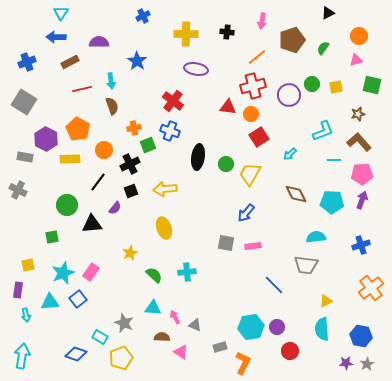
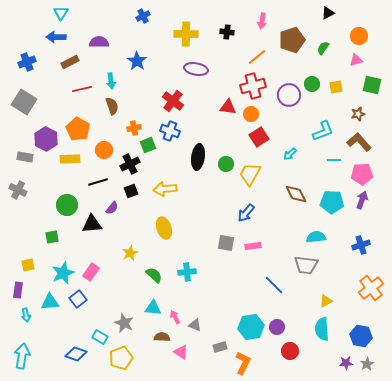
black line at (98, 182): rotated 36 degrees clockwise
purple semicircle at (115, 208): moved 3 px left
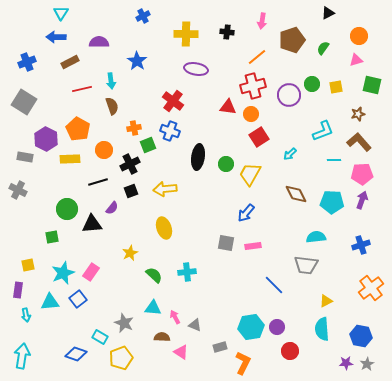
green circle at (67, 205): moved 4 px down
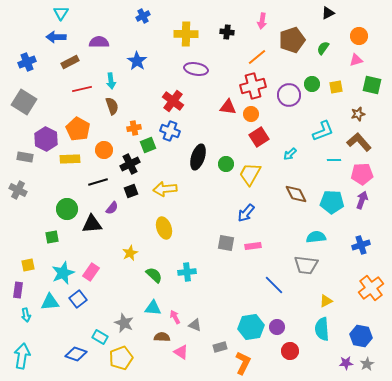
black ellipse at (198, 157): rotated 10 degrees clockwise
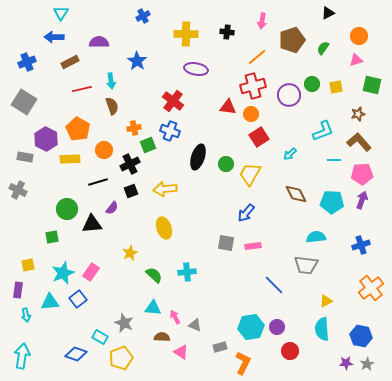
blue arrow at (56, 37): moved 2 px left
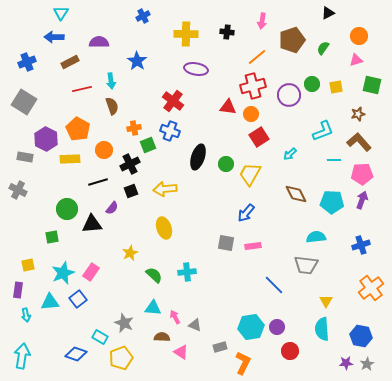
yellow triangle at (326, 301): rotated 32 degrees counterclockwise
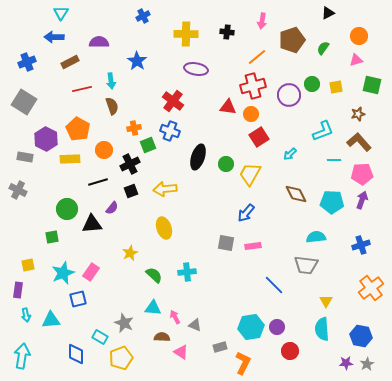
blue square at (78, 299): rotated 24 degrees clockwise
cyan triangle at (50, 302): moved 1 px right, 18 px down
blue diamond at (76, 354): rotated 70 degrees clockwise
